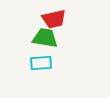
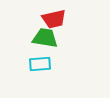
cyan rectangle: moved 1 px left, 1 px down
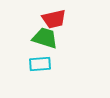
green trapezoid: rotated 8 degrees clockwise
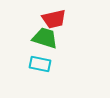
cyan rectangle: rotated 15 degrees clockwise
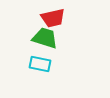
red trapezoid: moved 1 px left, 1 px up
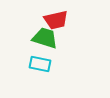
red trapezoid: moved 3 px right, 2 px down
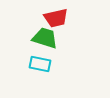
red trapezoid: moved 2 px up
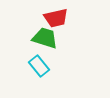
cyan rectangle: moved 1 px left, 2 px down; rotated 40 degrees clockwise
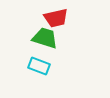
cyan rectangle: rotated 30 degrees counterclockwise
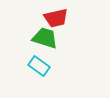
cyan rectangle: rotated 15 degrees clockwise
